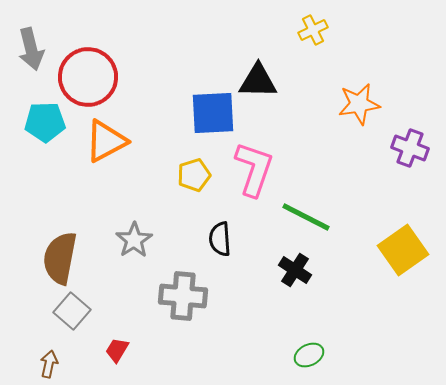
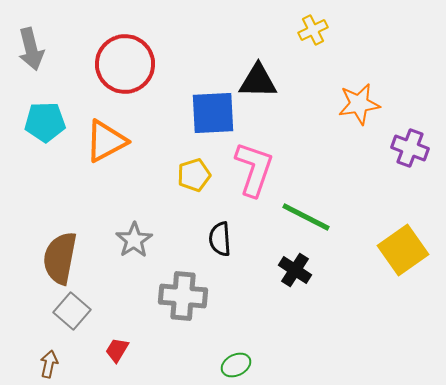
red circle: moved 37 px right, 13 px up
green ellipse: moved 73 px left, 10 px down
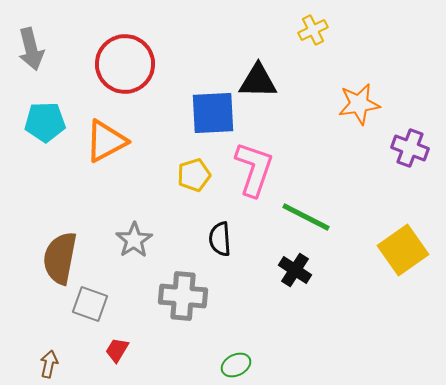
gray square: moved 18 px right, 7 px up; rotated 21 degrees counterclockwise
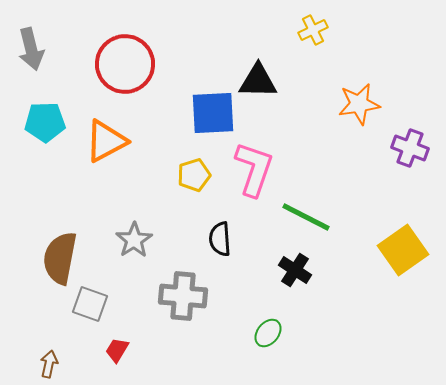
green ellipse: moved 32 px right, 32 px up; rotated 24 degrees counterclockwise
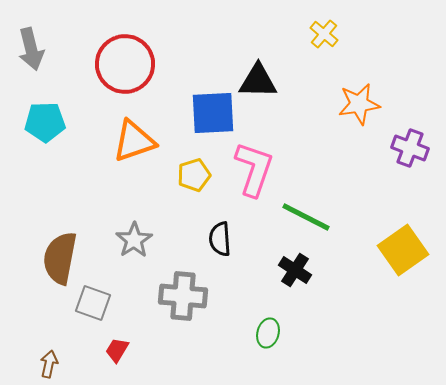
yellow cross: moved 11 px right, 4 px down; rotated 24 degrees counterclockwise
orange triangle: moved 28 px right; rotated 9 degrees clockwise
gray square: moved 3 px right, 1 px up
green ellipse: rotated 24 degrees counterclockwise
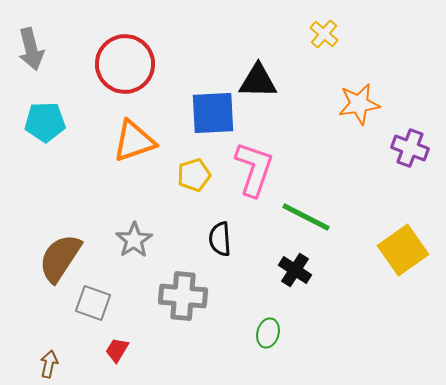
brown semicircle: rotated 22 degrees clockwise
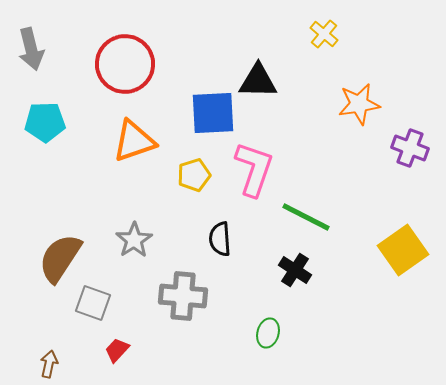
red trapezoid: rotated 12 degrees clockwise
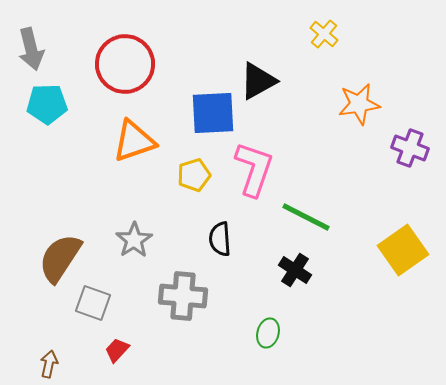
black triangle: rotated 30 degrees counterclockwise
cyan pentagon: moved 2 px right, 18 px up
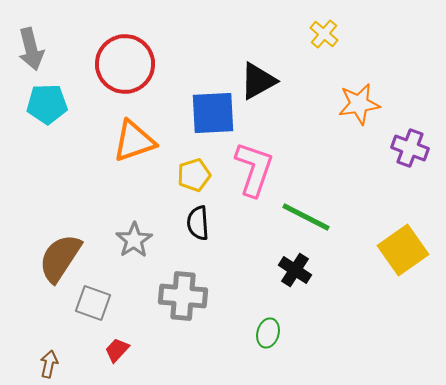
black semicircle: moved 22 px left, 16 px up
